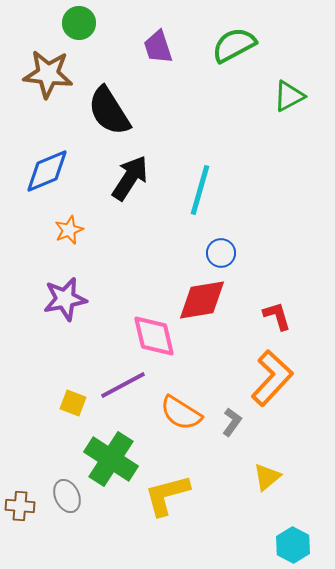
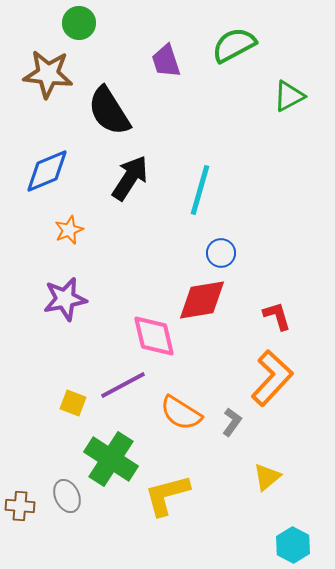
purple trapezoid: moved 8 px right, 14 px down
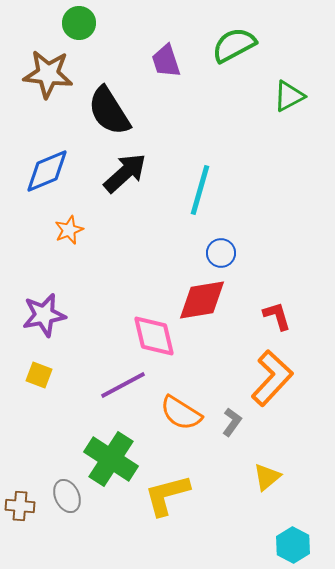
black arrow: moved 5 px left, 5 px up; rotated 15 degrees clockwise
purple star: moved 21 px left, 16 px down
yellow square: moved 34 px left, 28 px up
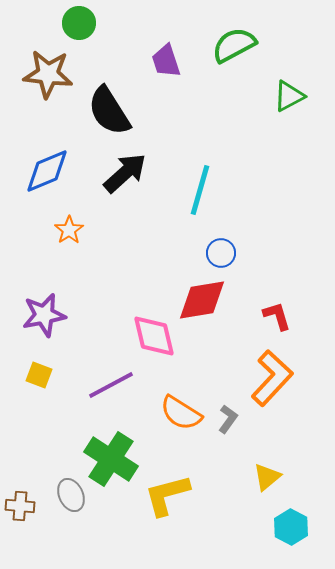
orange star: rotated 12 degrees counterclockwise
purple line: moved 12 px left
gray L-shape: moved 4 px left, 3 px up
gray ellipse: moved 4 px right, 1 px up
cyan hexagon: moved 2 px left, 18 px up
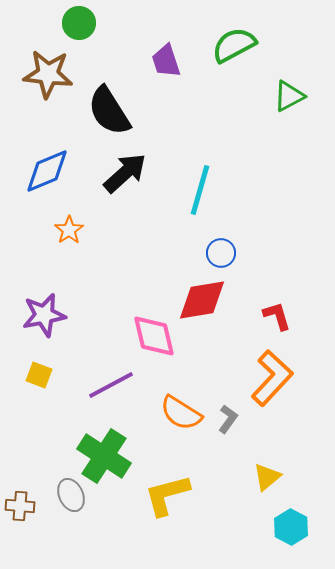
green cross: moved 7 px left, 3 px up
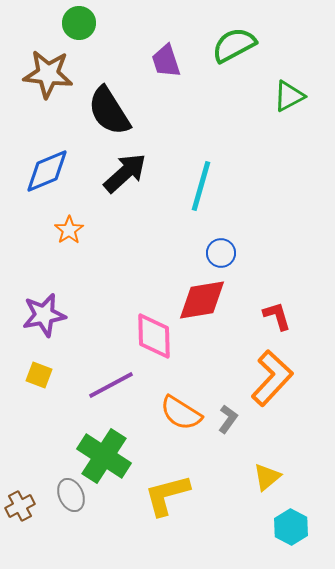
cyan line: moved 1 px right, 4 px up
pink diamond: rotated 12 degrees clockwise
brown cross: rotated 32 degrees counterclockwise
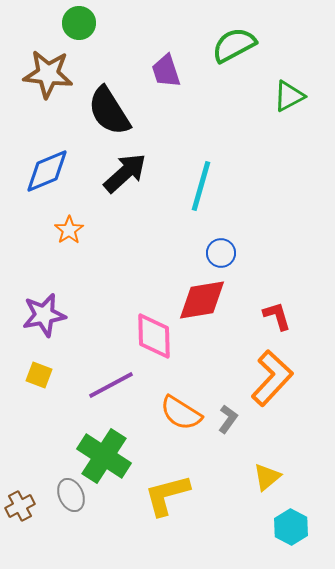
purple trapezoid: moved 10 px down
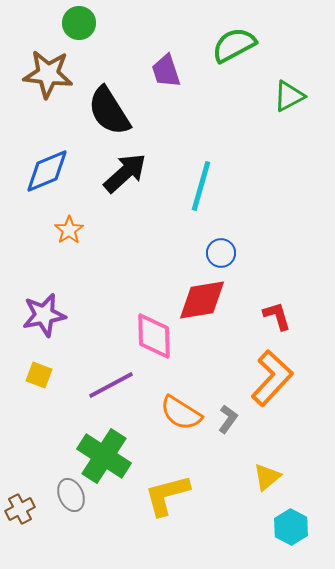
brown cross: moved 3 px down
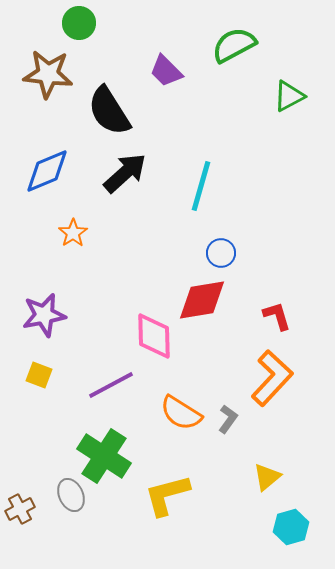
purple trapezoid: rotated 27 degrees counterclockwise
orange star: moved 4 px right, 3 px down
cyan hexagon: rotated 16 degrees clockwise
